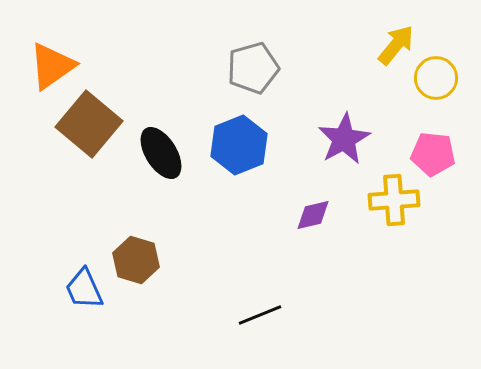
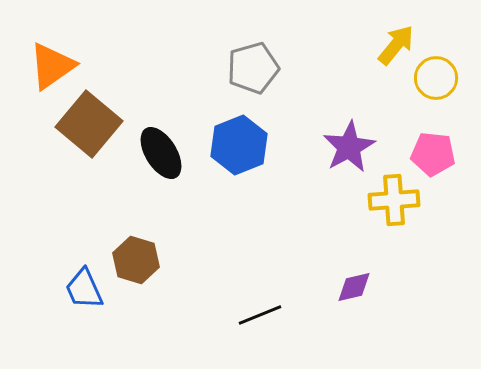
purple star: moved 5 px right, 8 px down
purple diamond: moved 41 px right, 72 px down
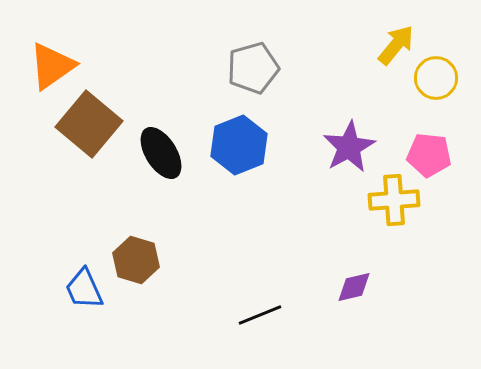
pink pentagon: moved 4 px left, 1 px down
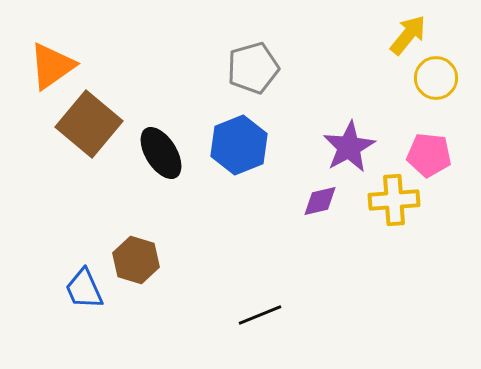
yellow arrow: moved 12 px right, 10 px up
purple diamond: moved 34 px left, 86 px up
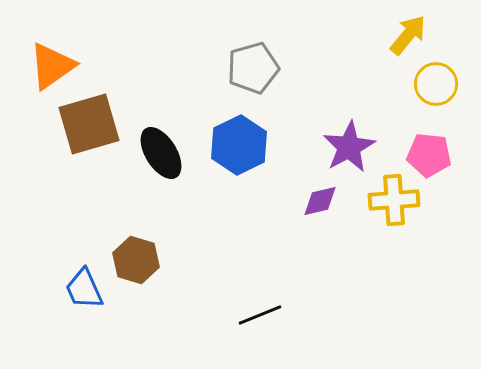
yellow circle: moved 6 px down
brown square: rotated 34 degrees clockwise
blue hexagon: rotated 4 degrees counterclockwise
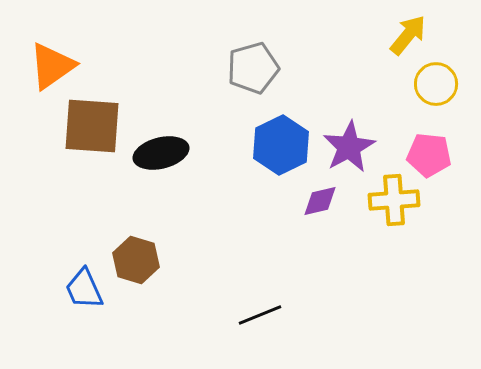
brown square: moved 3 px right, 2 px down; rotated 20 degrees clockwise
blue hexagon: moved 42 px right
black ellipse: rotated 72 degrees counterclockwise
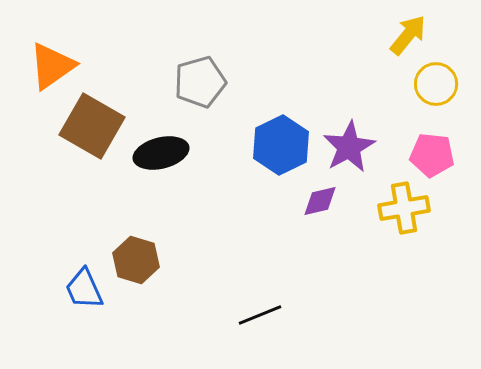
gray pentagon: moved 53 px left, 14 px down
brown square: rotated 26 degrees clockwise
pink pentagon: moved 3 px right
yellow cross: moved 10 px right, 8 px down; rotated 6 degrees counterclockwise
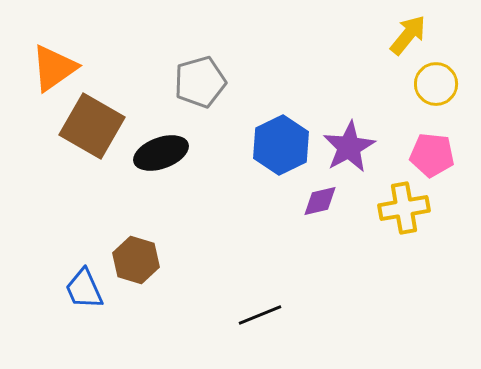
orange triangle: moved 2 px right, 2 px down
black ellipse: rotated 6 degrees counterclockwise
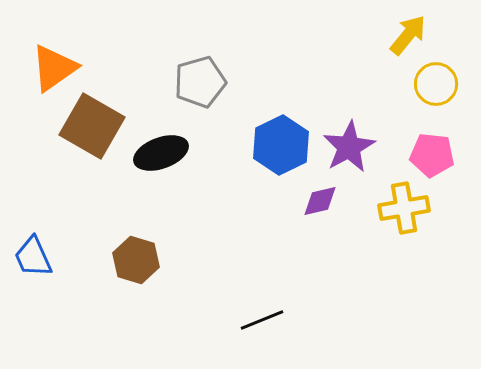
blue trapezoid: moved 51 px left, 32 px up
black line: moved 2 px right, 5 px down
